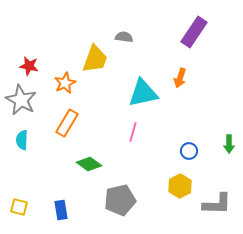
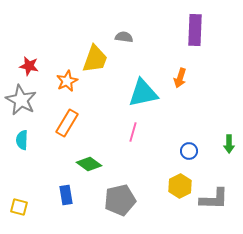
purple rectangle: moved 1 px right, 2 px up; rotated 32 degrees counterclockwise
orange star: moved 2 px right, 2 px up
gray L-shape: moved 3 px left, 5 px up
blue rectangle: moved 5 px right, 15 px up
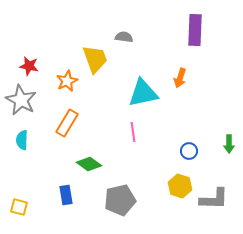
yellow trapezoid: rotated 40 degrees counterclockwise
pink line: rotated 24 degrees counterclockwise
yellow hexagon: rotated 15 degrees counterclockwise
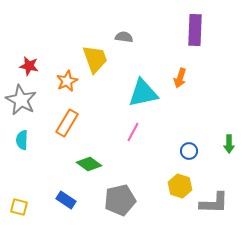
pink line: rotated 36 degrees clockwise
blue rectangle: moved 5 px down; rotated 48 degrees counterclockwise
gray L-shape: moved 4 px down
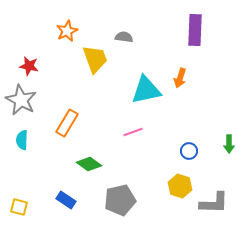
orange star: moved 50 px up
cyan triangle: moved 3 px right, 3 px up
pink line: rotated 42 degrees clockwise
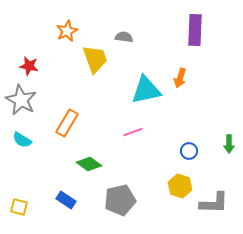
cyan semicircle: rotated 60 degrees counterclockwise
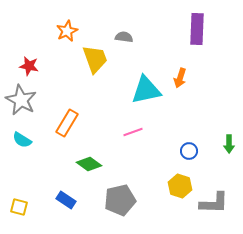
purple rectangle: moved 2 px right, 1 px up
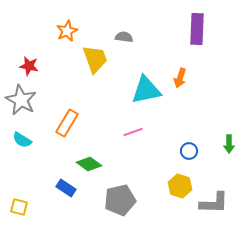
blue rectangle: moved 12 px up
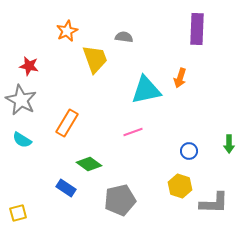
yellow square: moved 1 px left, 6 px down; rotated 30 degrees counterclockwise
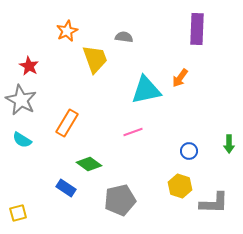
red star: rotated 18 degrees clockwise
orange arrow: rotated 18 degrees clockwise
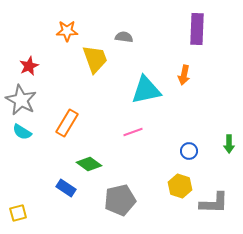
orange star: rotated 25 degrees clockwise
red star: rotated 18 degrees clockwise
orange arrow: moved 4 px right, 3 px up; rotated 24 degrees counterclockwise
cyan semicircle: moved 8 px up
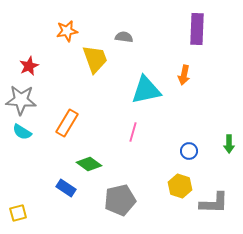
orange star: rotated 10 degrees counterclockwise
gray star: rotated 24 degrees counterclockwise
pink line: rotated 54 degrees counterclockwise
